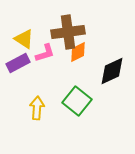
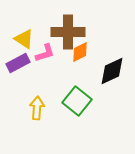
brown cross: rotated 8 degrees clockwise
orange diamond: moved 2 px right
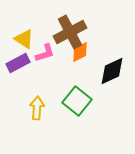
brown cross: moved 2 px right; rotated 28 degrees counterclockwise
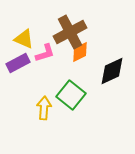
yellow triangle: rotated 10 degrees counterclockwise
green square: moved 6 px left, 6 px up
yellow arrow: moved 7 px right
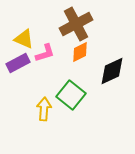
brown cross: moved 6 px right, 8 px up
yellow arrow: moved 1 px down
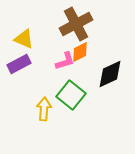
pink L-shape: moved 20 px right, 8 px down
purple rectangle: moved 1 px right, 1 px down
black diamond: moved 2 px left, 3 px down
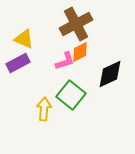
purple rectangle: moved 1 px left, 1 px up
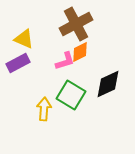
black diamond: moved 2 px left, 10 px down
green square: rotated 8 degrees counterclockwise
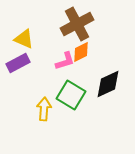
brown cross: moved 1 px right
orange diamond: moved 1 px right
